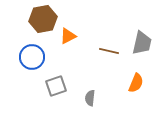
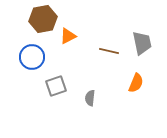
gray trapezoid: rotated 25 degrees counterclockwise
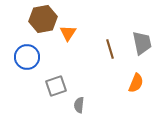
orange triangle: moved 3 px up; rotated 30 degrees counterclockwise
brown line: moved 1 px right, 2 px up; rotated 60 degrees clockwise
blue circle: moved 5 px left
gray semicircle: moved 11 px left, 7 px down
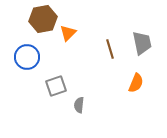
orange triangle: rotated 12 degrees clockwise
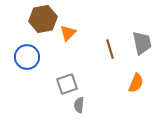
gray square: moved 11 px right, 2 px up
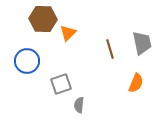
brown hexagon: rotated 12 degrees clockwise
blue circle: moved 4 px down
gray square: moved 6 px left
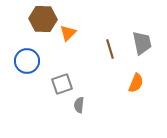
gray square: moved 1 px right
